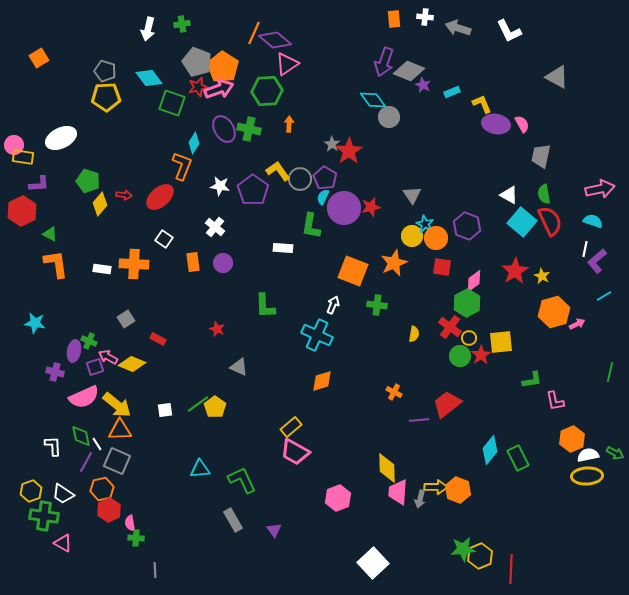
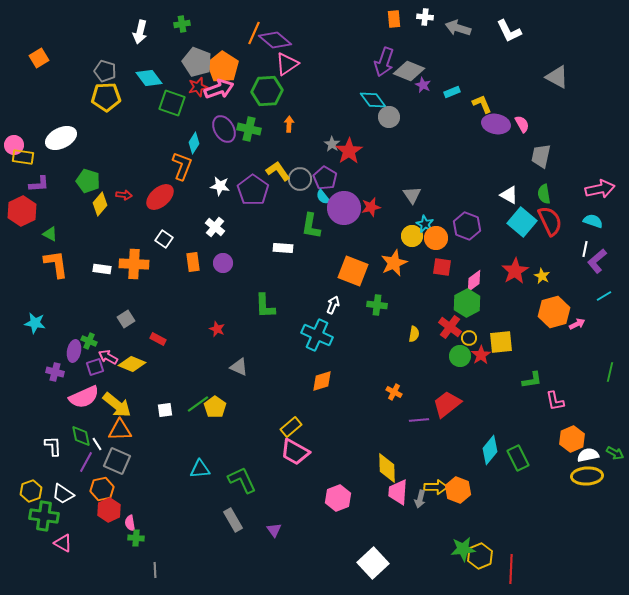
white arrow at (148, 29): moved 8 px left, 3 px down
cyan semicircle at (323, 197): rotated 63 degrees counterclockwise
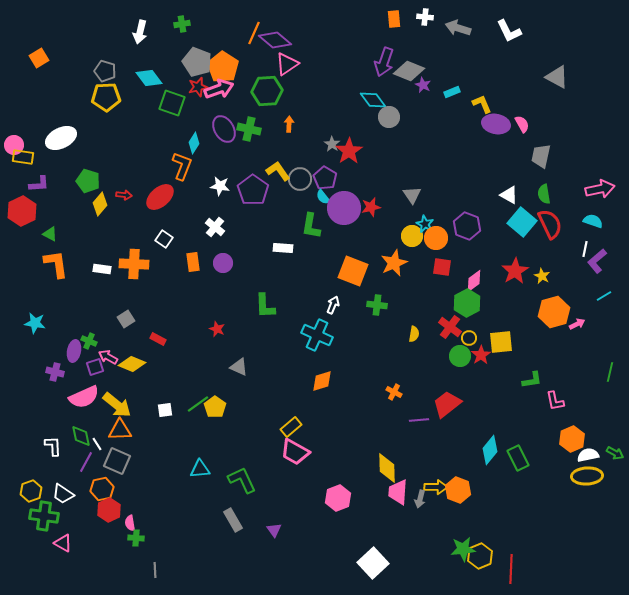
red semicircle at (550, 221): moved 3 px down
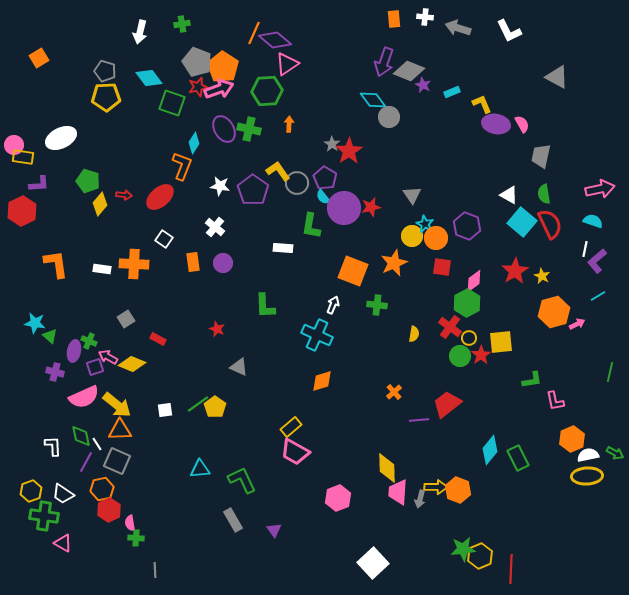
gray circle at (300, 179): moved 3 px left, 4 px down
green triangle at (50, 234): moved 102 px down; rotated 14 degrees clockwise
cyan line at (604, 296): moved 6 px left
orange cross at (394, 392): rotated 21 degrees clockwise
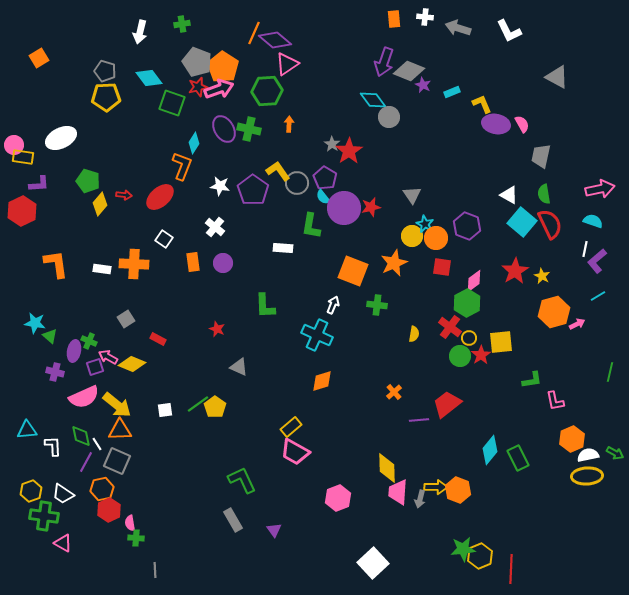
cyan triangle at (200, 469): moved 173 px left, 39 px up
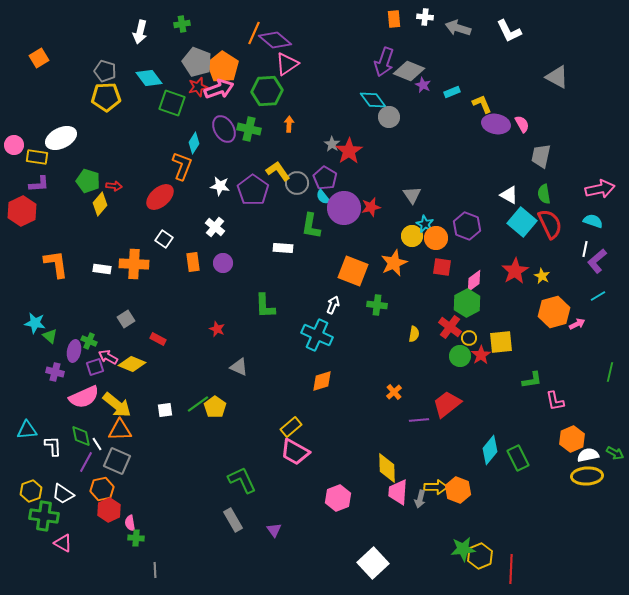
yellow rectangle at (23, 157): moved 14 px right
red arrow at (124, 195): moved 10 px left, 9 px up
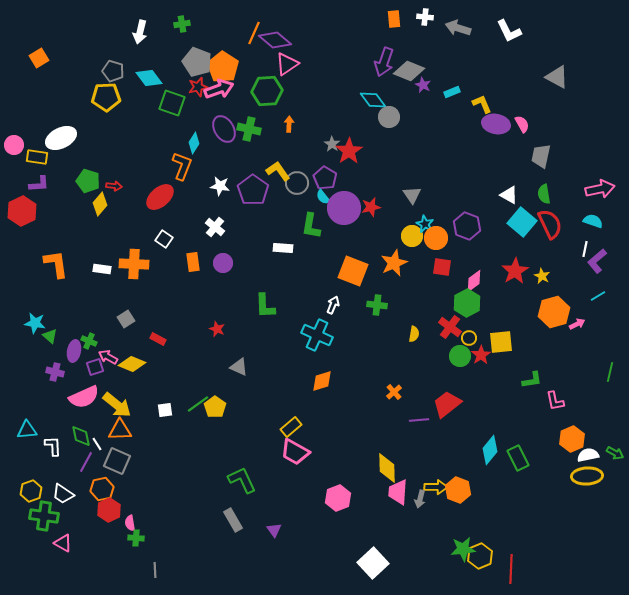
gray pentagon at (105, 71): moved 8 px right
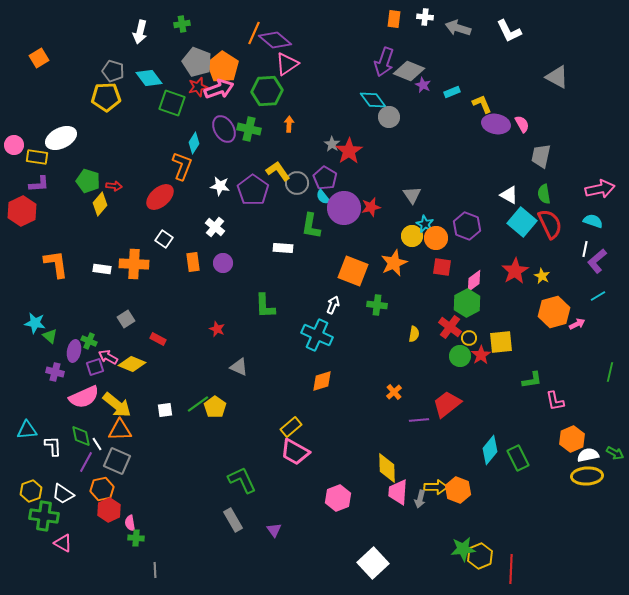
orange rectangle at (394, 19): rotated 12 degrees clockwise
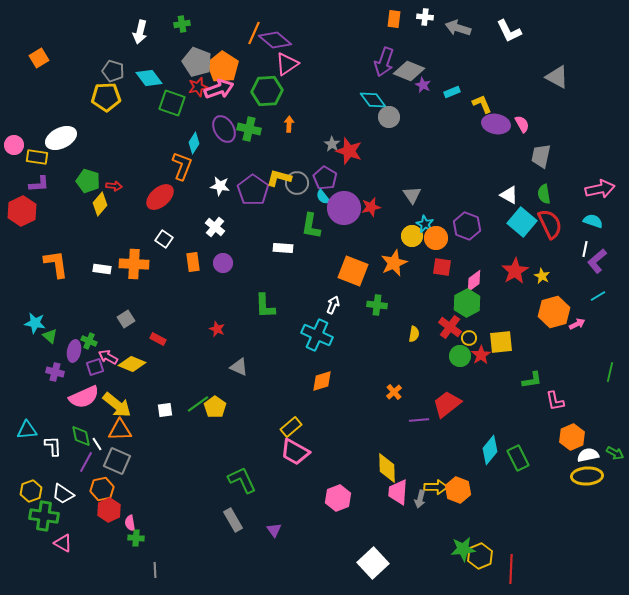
red star at (349, 151): rotated 20 degrees counterclockwise
yellow L-shape at (278, 171): moved 1 px right, 7 px down; rotated 40 degrees counterclockwise
orange hexagon at (572, 439): moved 2 px up
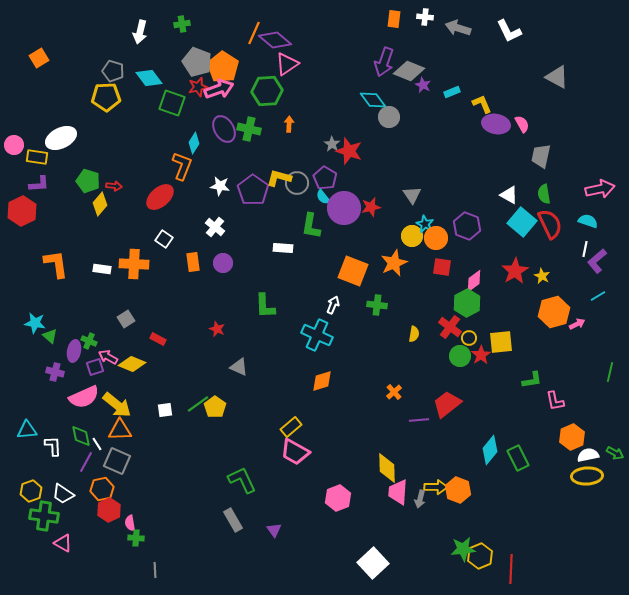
cyan semicircle at (593, 221): moved 5 px left
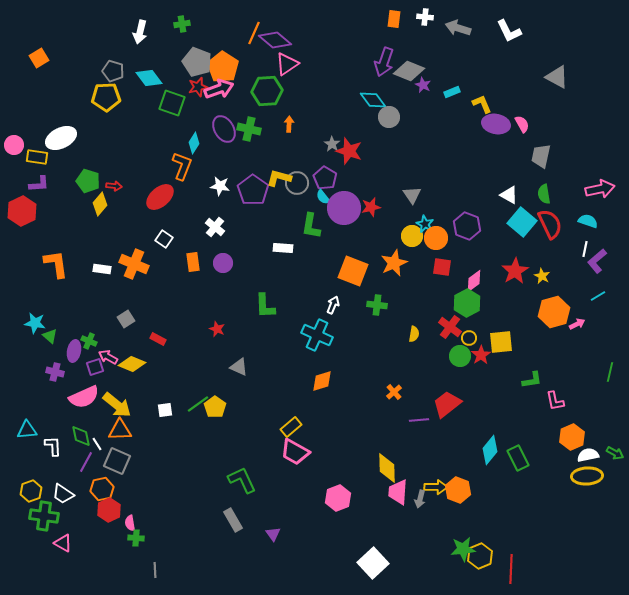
orange cross at (134, 264): rotated 20 degrees clockwise
purple triangle at (274, 530): moved 1 px left, 4 px down
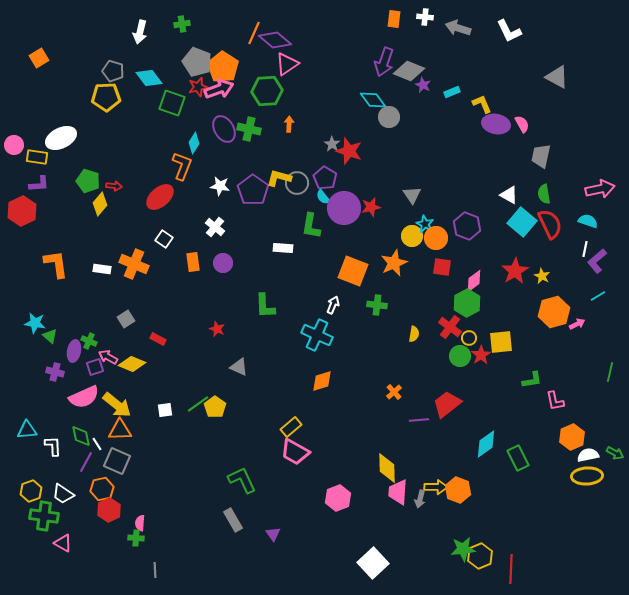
cyan diamond at (490, 450): moved 4 px left, 6 px up; rotated 16 degrees clockwise
pink semicircle at (130, 523): moved 10 px right; rotated 14 degrees clockwise
